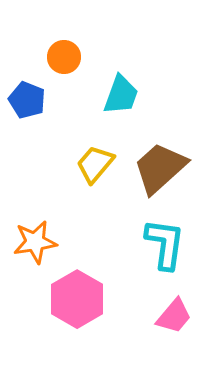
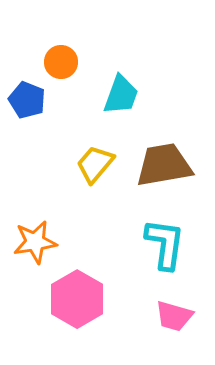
orange circle: moved 3 px left, 5 px down
brown trapezoid: moved 4 px right, 3 px up; rotated 32 degrees clockwise
pink trapezoid: rotated 66 degrees clockwise
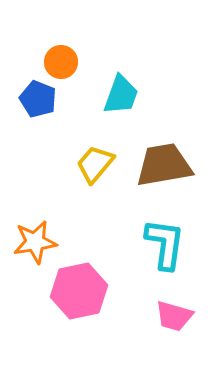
blue pentagon: moved 11 px right, 1 px up
pink hexagon: moved 2 px right, 8 px up; rotated 18 degrees clockwise
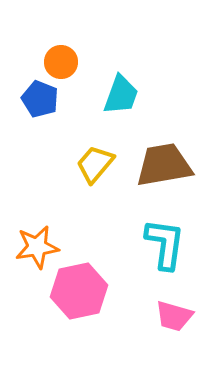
blue pentagon: moved 2 px right
orange star: moved 2 px right, 5 px down
